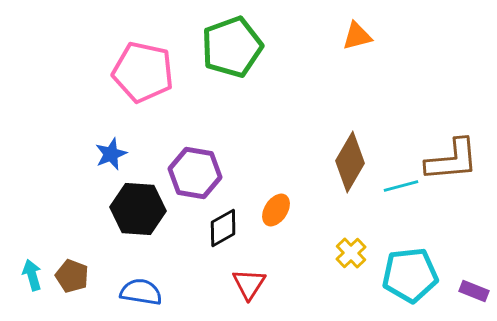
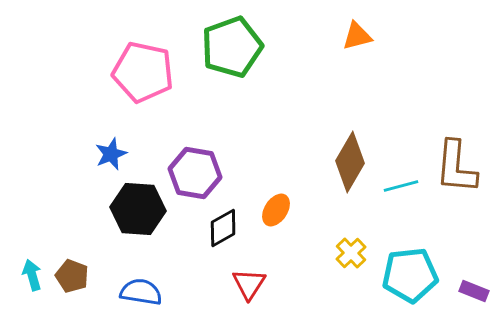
brown L-shape: moved 4 px right, 7 px down; rotated 100 degrees clockwise
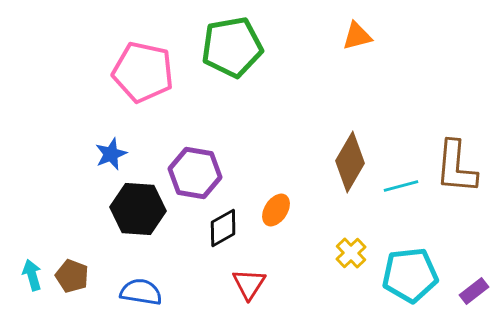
green pentagon: rotated 10 degrees clockwise
purple rectangle: rotated 60 degrees counterclockwise
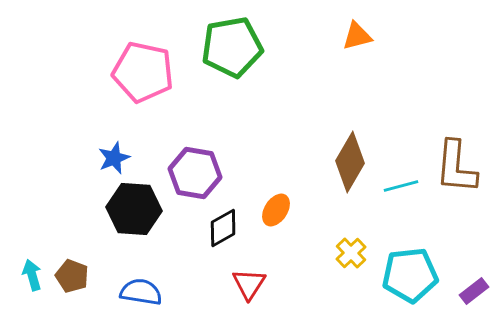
blue star: moved 3 px right, 4 px down
black hexagon: moved 4 px left
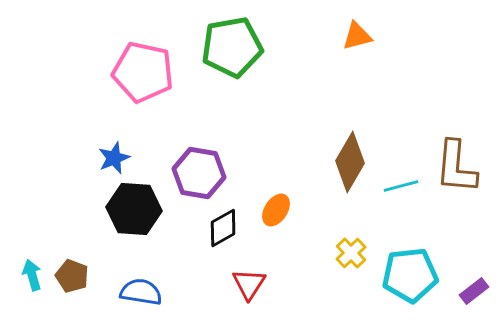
purple hexagon: moved 4 px right
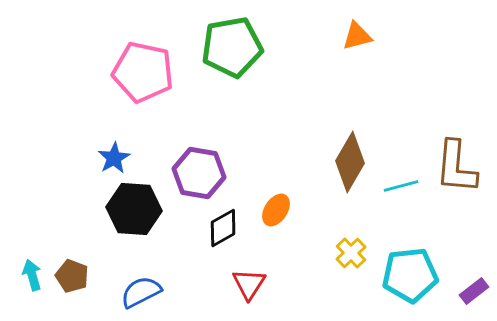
blue star: rotated 8 degrees counterclockwise
blue semicircle: rotated 36 degrees counterclockwise
